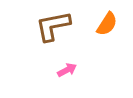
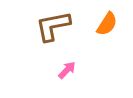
pink arrow: rotated 18 degrees counterclockwise
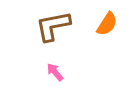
pink arrow: moved 12 px left, 2 px down; rotated 84 degrees counterclockwise
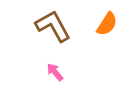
brown L-shape: rotated 72 degrees clockwise
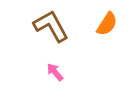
brown L-shape: moved 2 px left
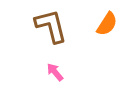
brown L-shape: rotated 15 degrees clockwise
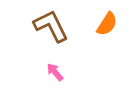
brown L-shape: rotated 12 degrees counterclockwise
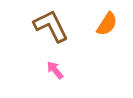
pink arrow: moved 2 px up
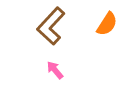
brown L-shape: rotated 111 degrees counterclockwise
